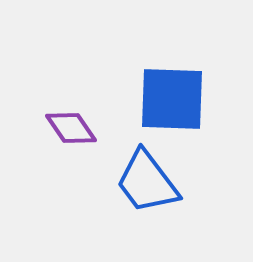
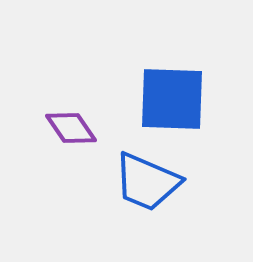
blue trapezoid: rotated 30 degrees counterclockwise
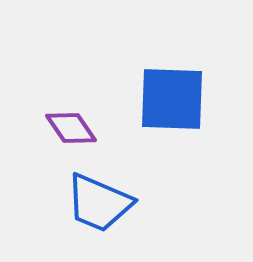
blue trapezoid: moved 48 px left, 21 px down
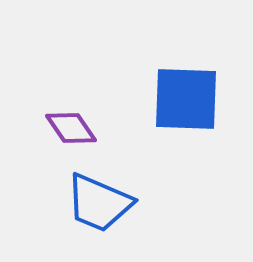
blue square: moved 14 px right
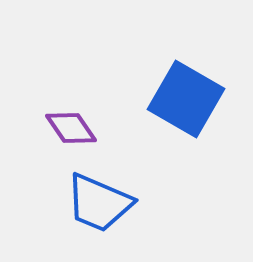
blue square: rotated 28 degrees clockwise
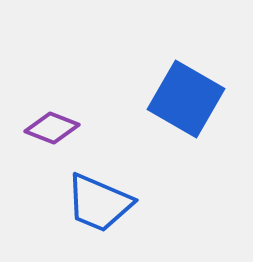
purple diamond: moved 19 px left; rotated 34 degrees counterclockwise
